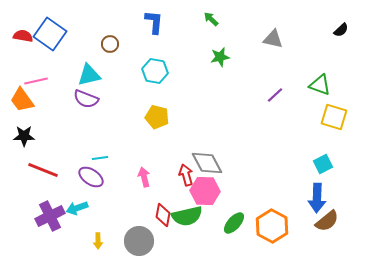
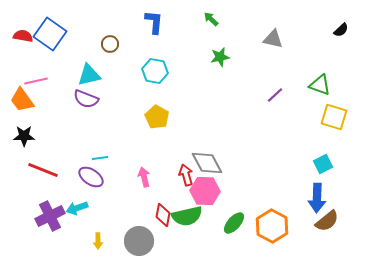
yellow pentagon: rotated 15 degrees clockwise
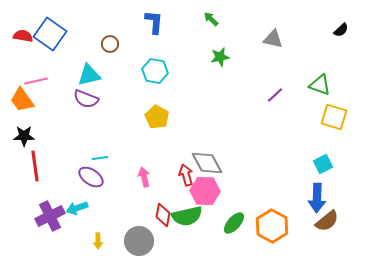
red line: moved 8 px left, 4 px up; rotated 60 degrees clockwise
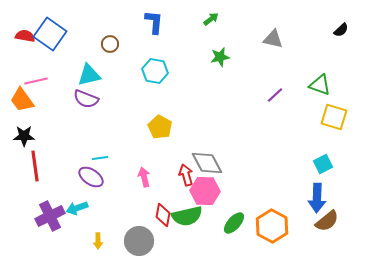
green arrow: rotated 98 degrees clockwise
red semicircle: moved 2 px right
yellow pentagon: moved 3 px right, 10 px down
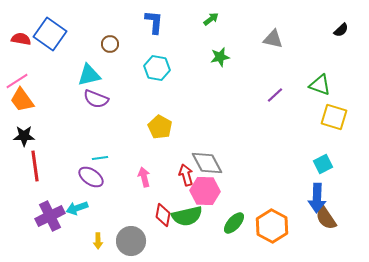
red semicircle: moved 4 px left, 3 px down
cyan hexagon: moved 2 px right, 3 px up
pink line: moved 19 px left; rotated 20 degrees counterclockwise
purple semicircle: moved 10 px right
brown semicircle: moved 1 px left, 3 px up; rotated 95 degrees clockwise
gray circle: moved 8 px left
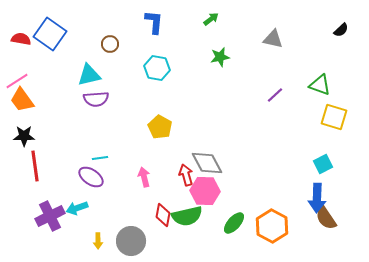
purple semicircle: rotated 25 degrees counterclockwise
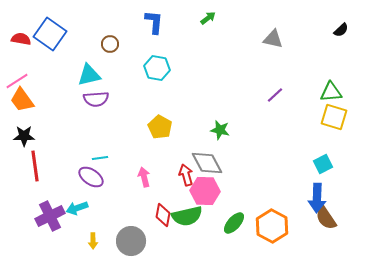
green arrow: moved 3 px left, 1 px up
green star: moved 73 px down; rotated 24 degrees clockwise
green triangle: moved 11 px right, 7 px down; rotated 25 degrees counterclockwise
yellow arrow: moved 5 px left
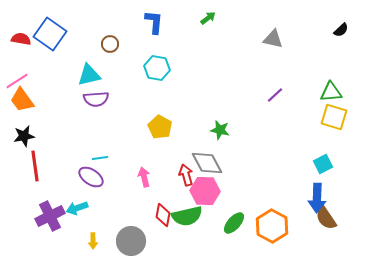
black star: rotated 10 degrees counterclockwise
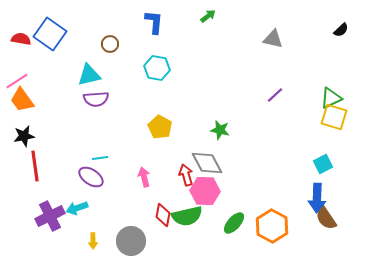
green arrow: moved 2 px up
green triangle: moved 6 px down; rotated 20 degrees counterclockwise
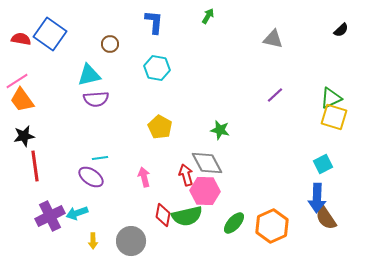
green arrow: rotated 21 degrees counterclockwise
cyan arrow: moved 5 px down
orange hexagon: rotated 8 degrees clockwise
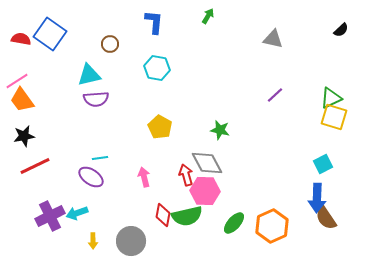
red line: rotated 72 degrees clockwise
